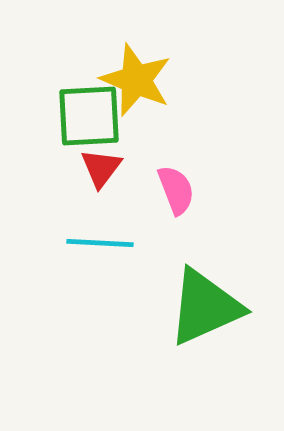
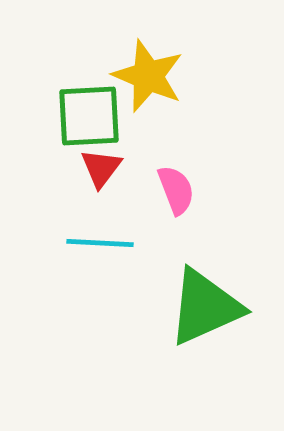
yellow star: moved 12 px right, 4 px up
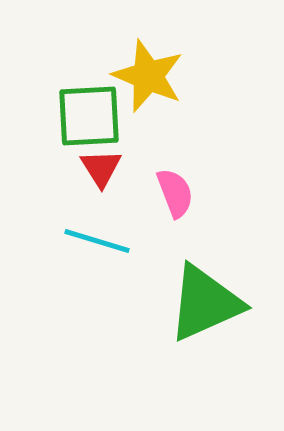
red triangle: rotated 9 degrees counterclockwise
pink semicircle: moved 1 px left, 3 px down
cyan line: moved 3 px left, 2 px up; rotated 14 degrees clockwise
green triangle: moved 4 px up
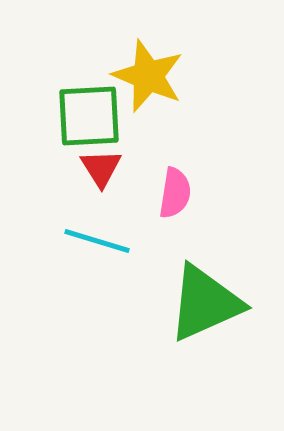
pink semicircle: rotated 30 degrees clockwise
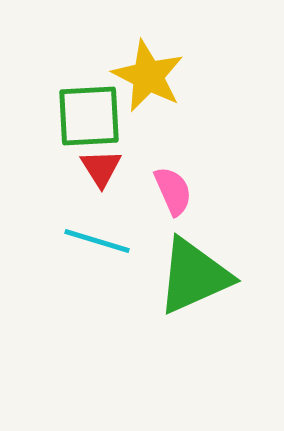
yellow star: rotated 4 degrees clockwise
pink semicircle: moved 2 px left, 2 px up; rotated 33 degrees counterclockwise
green triangle: moved 11 px left, 27 px up
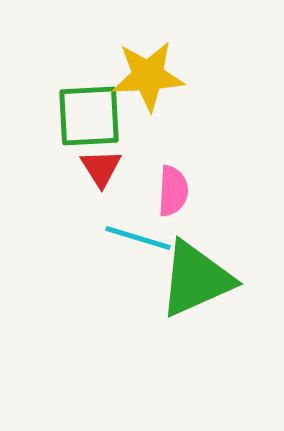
yellow star: rotated 30 degrees counterclockwise
pink semicircle: rotated 27 degrees clockwise
cyan line: moved 41 px right, 3 px up
green triangle: moved 2 px right, 3 px down
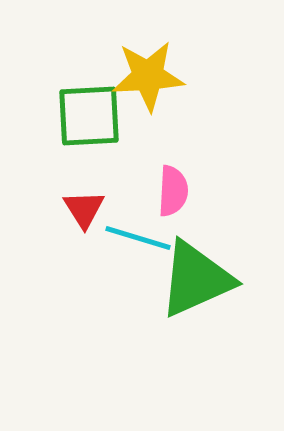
red triangle: moved 17 px left, 41 px down
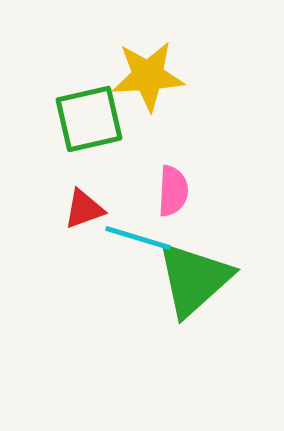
green square: moved 3 px down; rotated 10 degrees counterclockwise
red triangle: rotated 42 degrees clockwise
green triangle: moved 2 px left; rotated 18 degrees counterclockwise
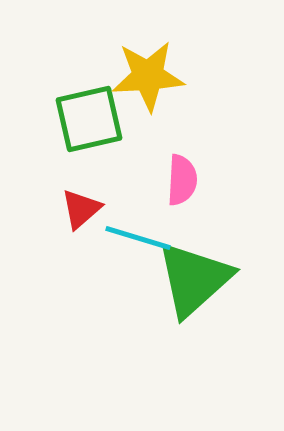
pink semicircle: moved 9 px right, 11 px up
red triangle: moved 3 px left; rotated 21 degrees counterclockwise
